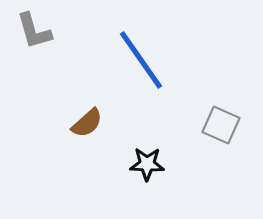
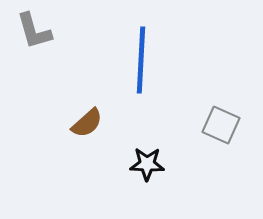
blue line: rotated 38 degrees clockwise
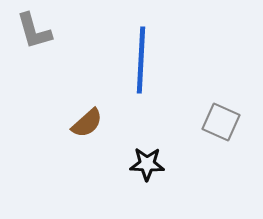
gray square: moved 3 px up
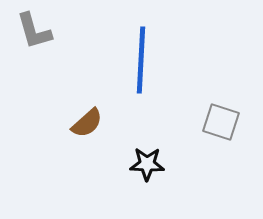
gray square: rotated 6 degrees counterclockwise
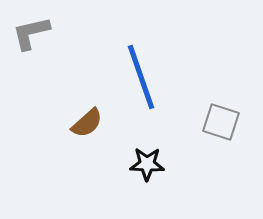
gray L-shape: moved 3 px left, 2 px down; rotated 93 degrees clockwise
blue line: moved 17 px down; rotated 22 degrees counterclockwise
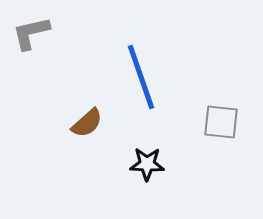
gray square: rotated 12 degrees counterclockwise
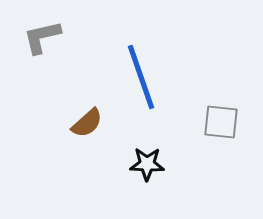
gray L-shape: moved 11 px right, 4 px down
